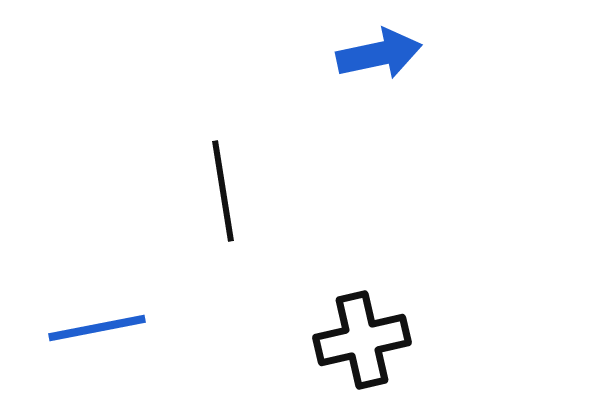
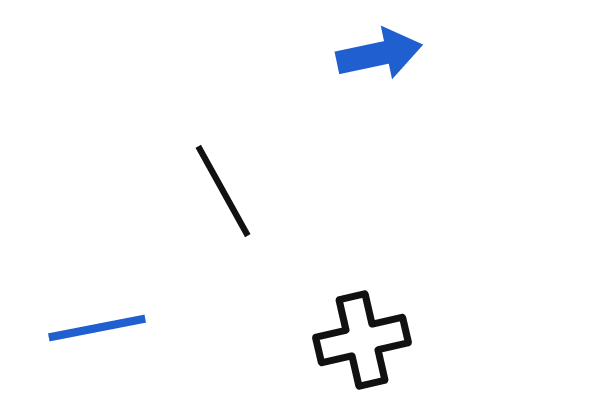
black line: rotated 20 degrees counterclockwise
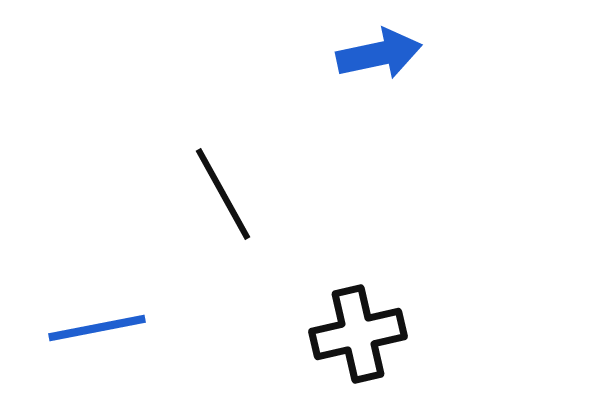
black line: moved 3 px down
black cross: moved 4 px left, 6 px up
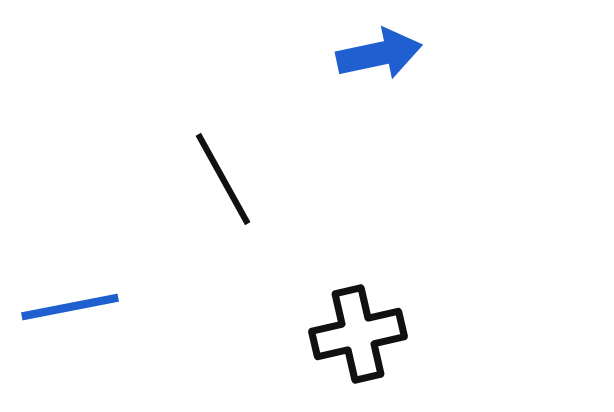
black line: moved 15 px up
blue line: moved 27 px left, 21 px up
